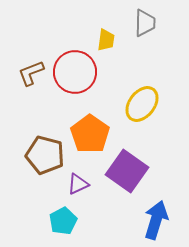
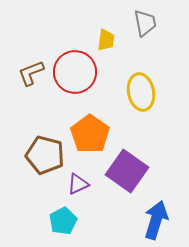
gray trapezoid: rotated 12 degrees counterclockwise
yellow ellipse: moved 1 px left, 12 px up; rotated 48 degrees counterclockwise
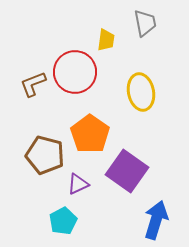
brown L-shape: moved 2 px right, 11 px down
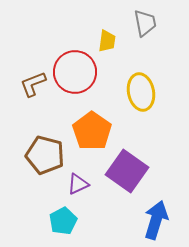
yellow trapezoid: moved 1 px right, 1 px down
orange pentagon: moved 2 px right, 3 px up
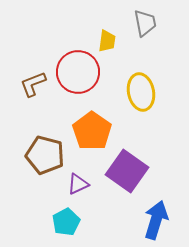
red circle: moved 3 px right
cyan pentagon: moved 3 px right, 1 px down
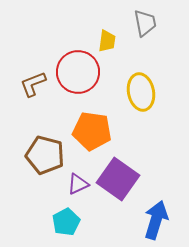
orange pentagon: rotated 27 degrees counterclockwise
purple square: moved 9 px left, 8 px down
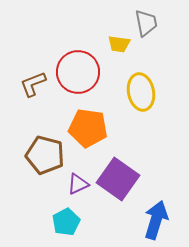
gray trapezoid: moved 1 px right
yellow trapezoid: moved 12 px right, 3 px down; rotated 90 degrees clockwise
orange pentagon: moved 4 px left, 3 px up
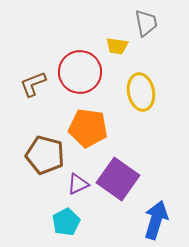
yellow trapezoid: moved 2 px left, 2 px down
red circle: moved 2 px right
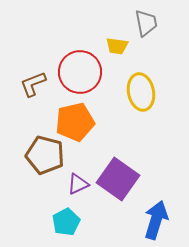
orange pentagon: moved 13 px left, 6 px up; rotated 21 degrees counterclockwise
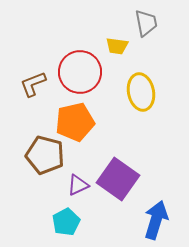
purple triangle: moved 1 px down
